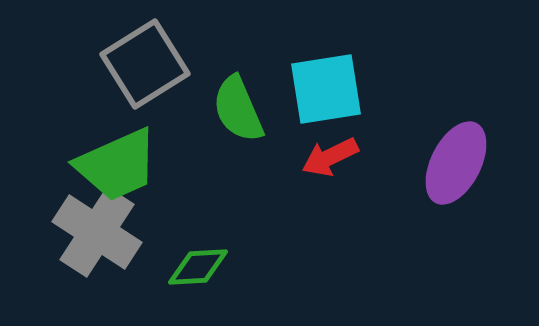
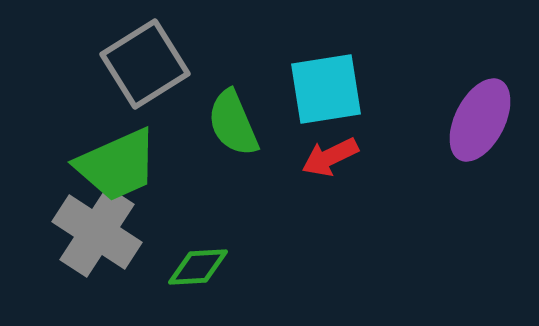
green semicircle: moved 5 px left, 14 px down
purple ellipse: moved 24 px right, 43 px up
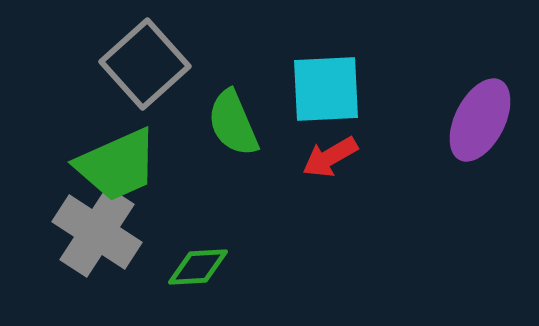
gray square: rotated 10 degrees counterclockwise
cyan square: rotated 6 degrees clockwise
red arrow: rotated 4 degrees counterclockwise
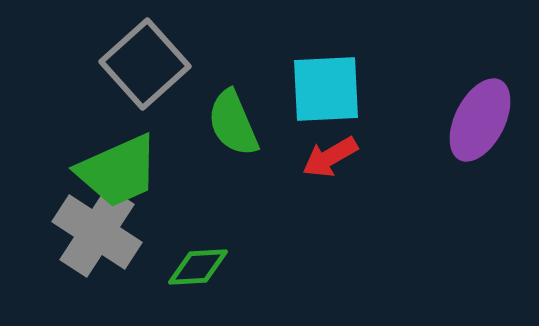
green trapezoid: moved 1 px right, 6 px down
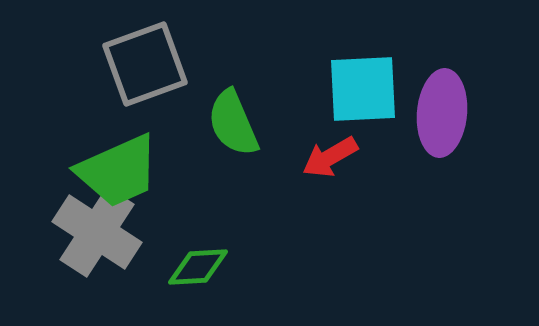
gray square: rotated 22 degrees clockwise
cyan square: moved 37 px right
purple ellipse: moved 38 px left, 7 px up; rotated 22 degrees counterclockwise
